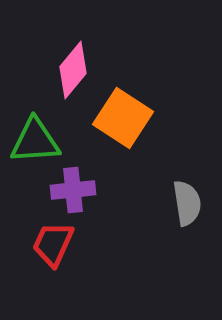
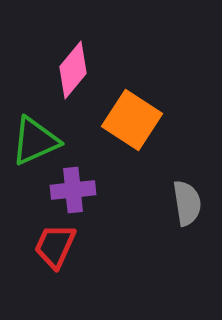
orange square: moved 9 px right, 2 px down
green triangle: rotated 20 degrees counterclockwise
red trapezoid: moved 2 px right, 2 px down
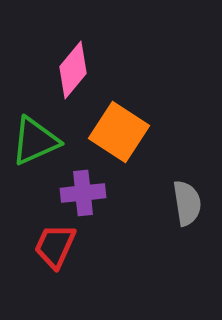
orange square: moved 13 px left, 12 px down
purple cross: moved 10 px right, 3 px down
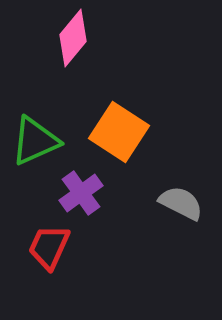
pink diamond: moved 32 px up
purple cross: moved 2 px left; rotated 30 degrees counterclockwise
gray semicircle: moved 6 px left; rotated 54 degrees counterclockwise
red trapezoid: moved 6 px left, 1 px down
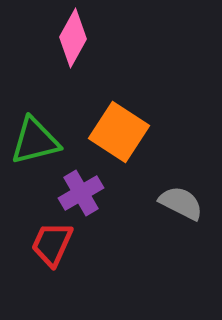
pink diamond: rotated 10 degrees counterclockwise
green triangle: rotated 10 degrees clockwise
purple cross: rotated 6 degrees clockwise
red trapezoid: moved 3 px right, 3 px up
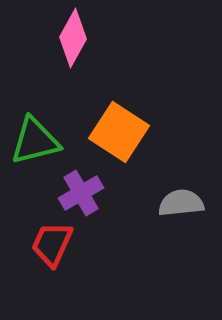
gray semicircle: rotated 33 degrees counterclockwise
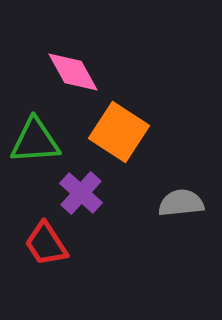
pink diamond: moved 34 px down; rotated 58 degrees counterclockwise
green triangle: rotated 10 degrees clockwise
purple cross: rotated 18 degrees counterclockwise
red trapezoid: moved 6 px left; rotated 57 degrees counterclockwise
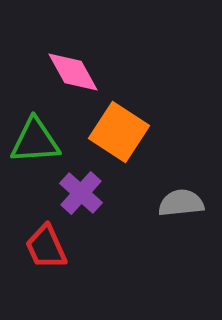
red trapezoid: moved 3 px down; rotated 9 degrees clockwise
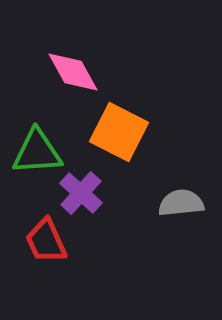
orange square: rotated 6 degrees counterclockwise
green triangle: moved 2 px right, 11 px down
red trapezoid: moved 6 px up
